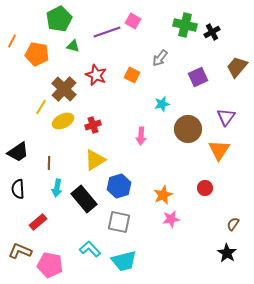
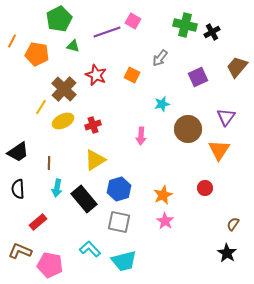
blue hexagon: moved 3 px down
pink star: moved 6 px left, 2 px down; rotated 30 degrees counterclockwise
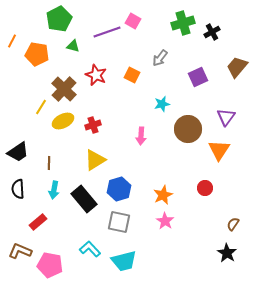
green cross: moved 2 px left, 2 px up; rotated 30 degrees counterclockwise
cyan arrow: moved 3 px left, 2 px down
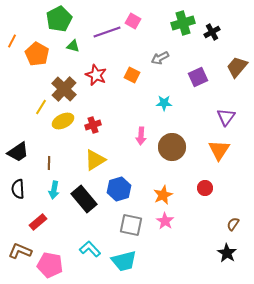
orange pentagon: rotated 20 degrees clockwise
gray arrow: rotated 24 degrees clockwise
cyan star: moved 2 px right, 1 px up; rotated 14 degrees clockwise
brown circle: moved 16 px left, 18 px down
gray square: moved 12 px right, 3 px down
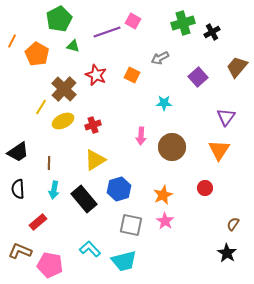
purple square: rotated 18 degrees counterclockwise
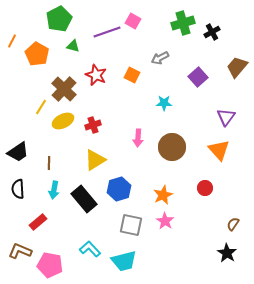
pink arrow: moved 3 px left, 2 px down
orange triangle: rotated 15 degrees counterclockwise
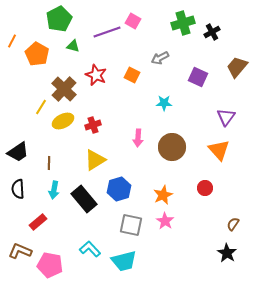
purple square: rotated 24 degrees counterclockwise
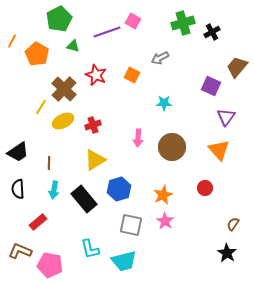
purple square: moved 13 px right, 9 px down
cyan L-shape: rotated 150 degrees counterclockwise
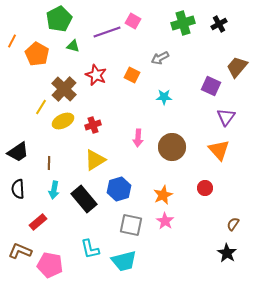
black cross: moved 7 px right, 8 px up
cyan star: moved 6 px up
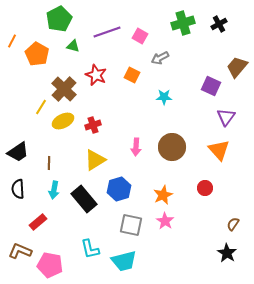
pink square: moved 7 px right, 15 px down
pink arrow: moved 2 px left, 9 px down
